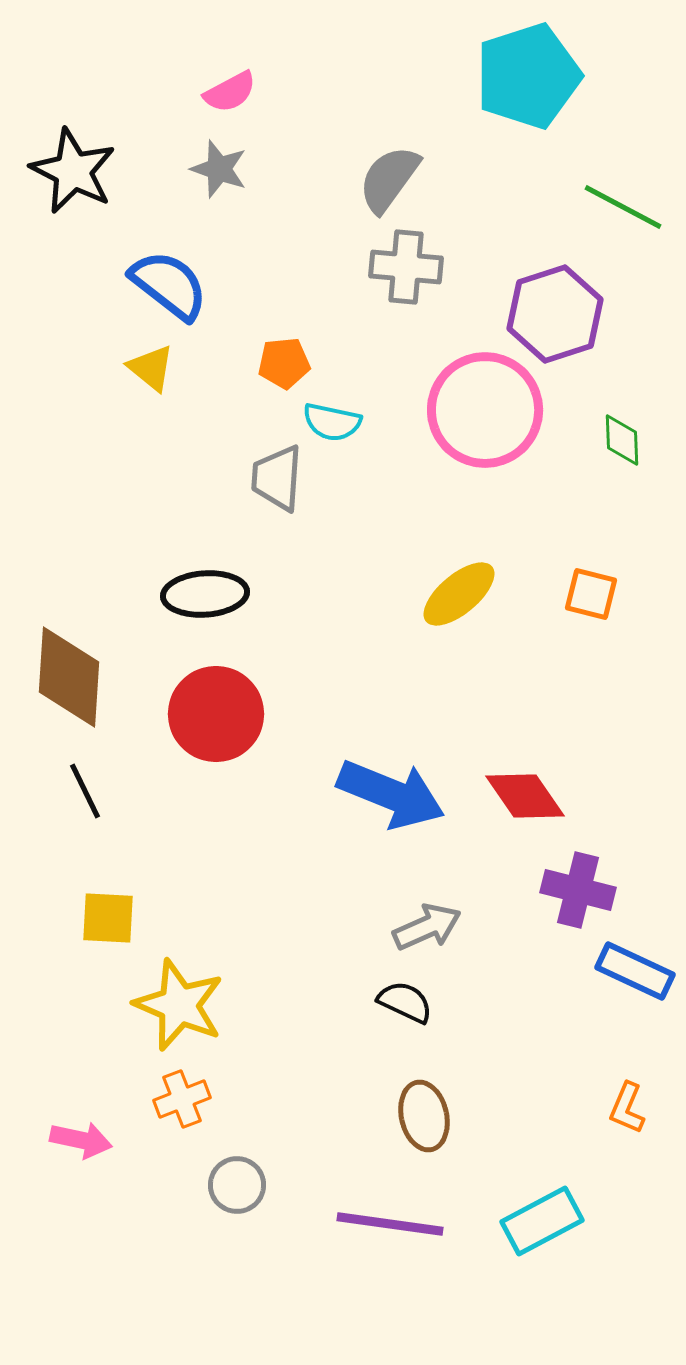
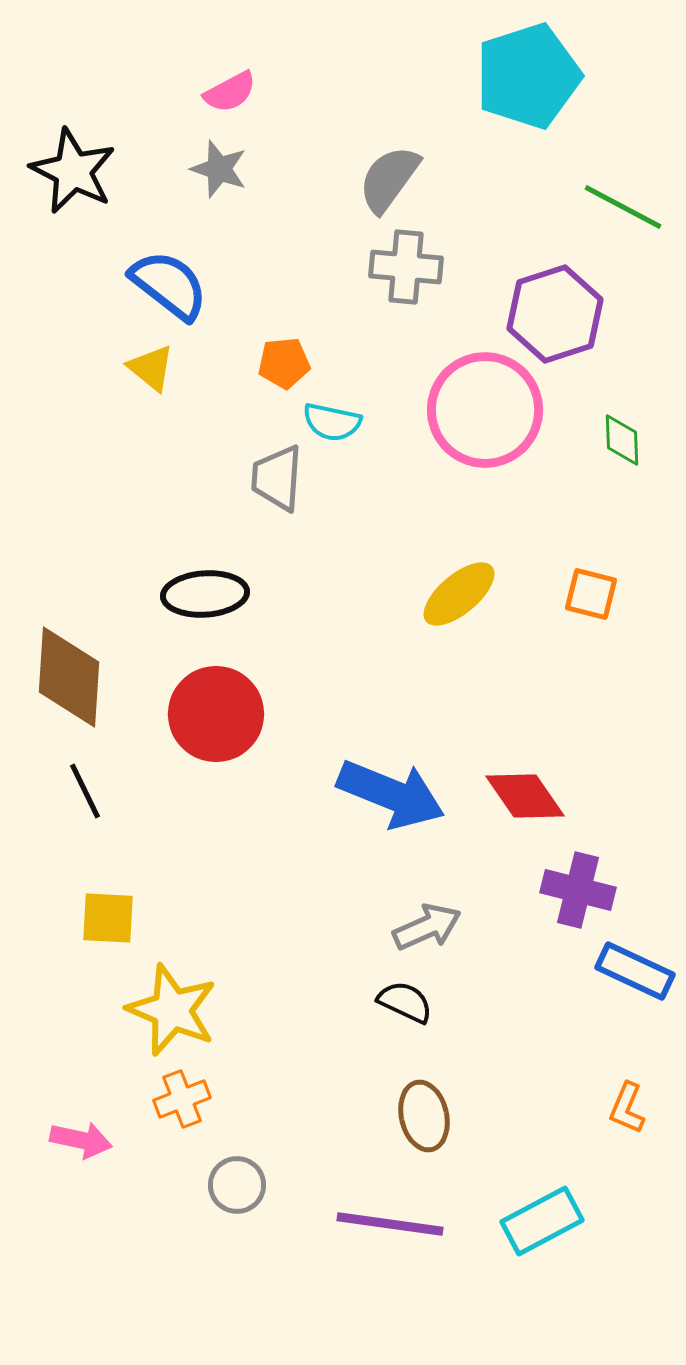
yellow star: moved 7 px left, 5 px down
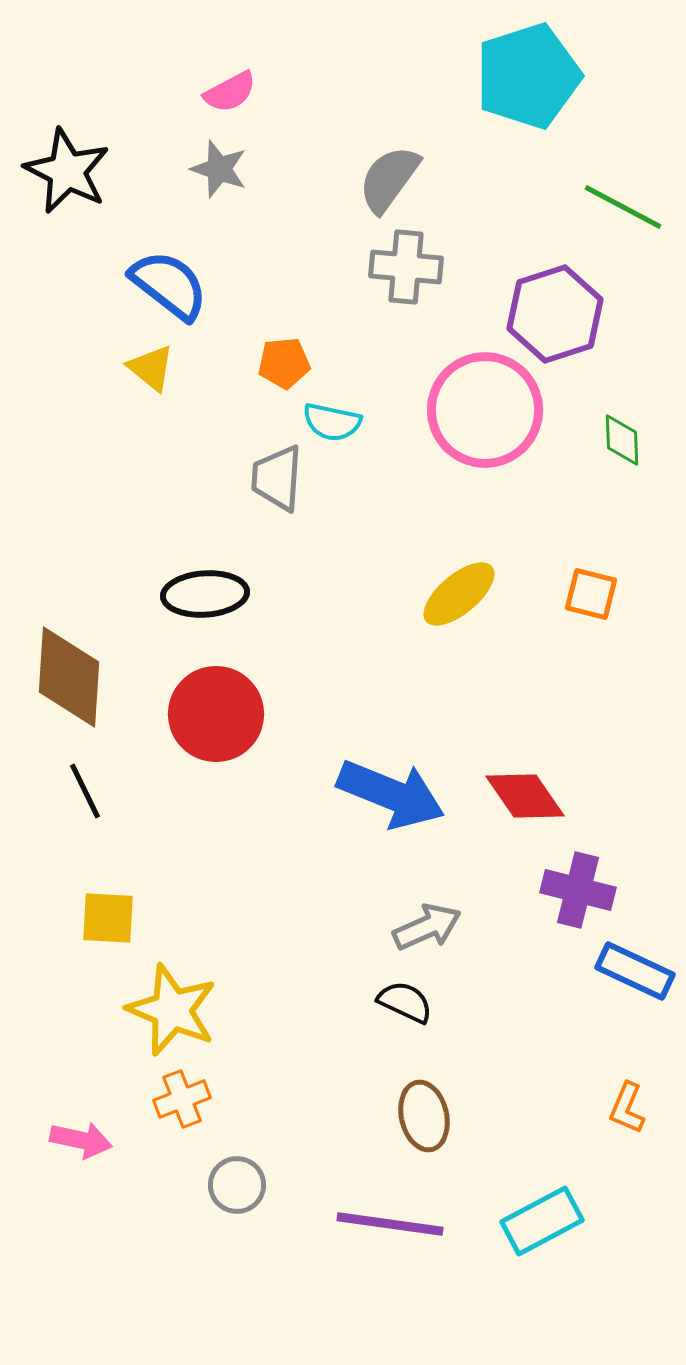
black star: moved 6 px left
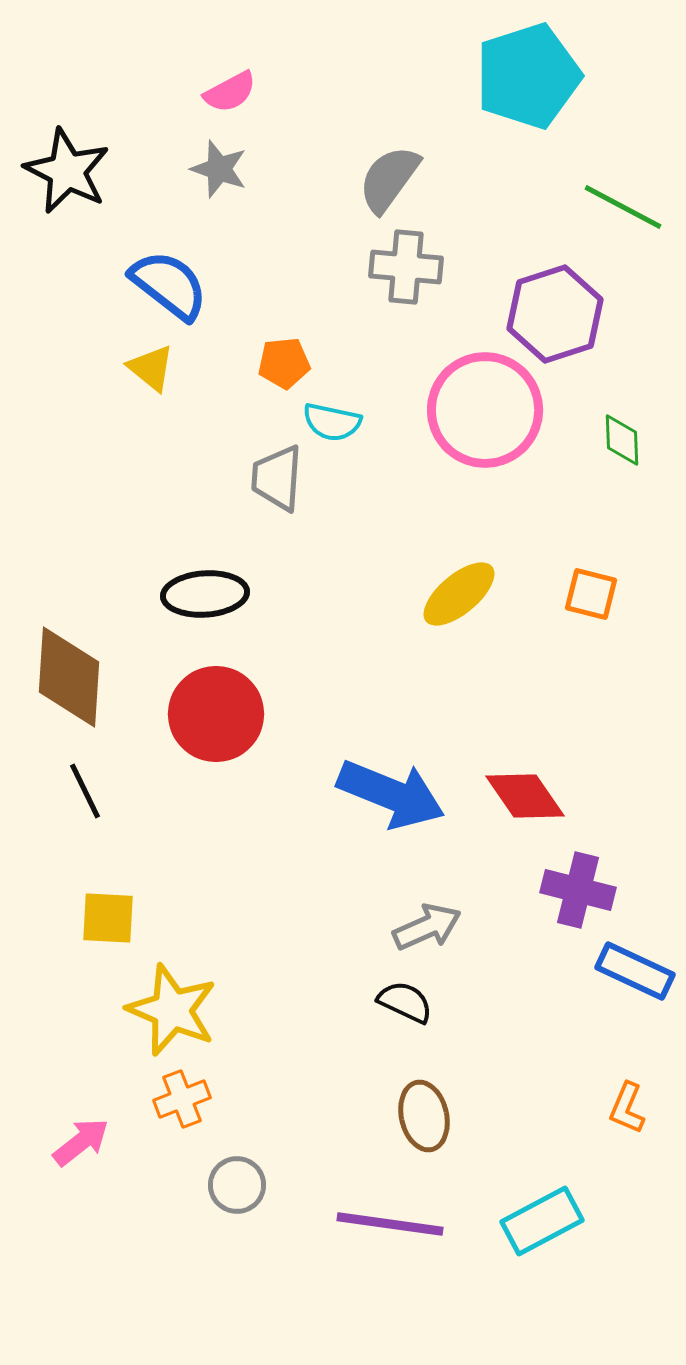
pink arrow: moved 2 px down; rotated 50 degrees counterclockwise
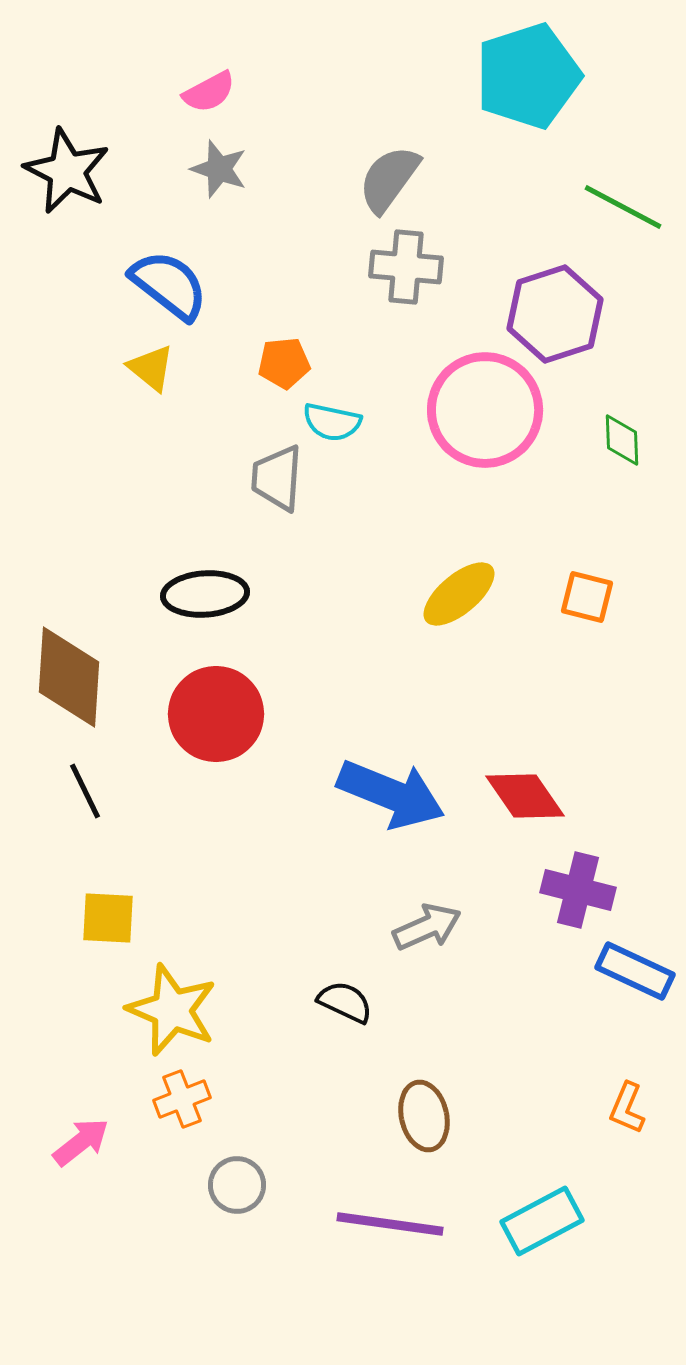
pink semicircle: moved 21 px left
orange square: moved 4 px left, 3 px down
black semicircle: moved 60 px left
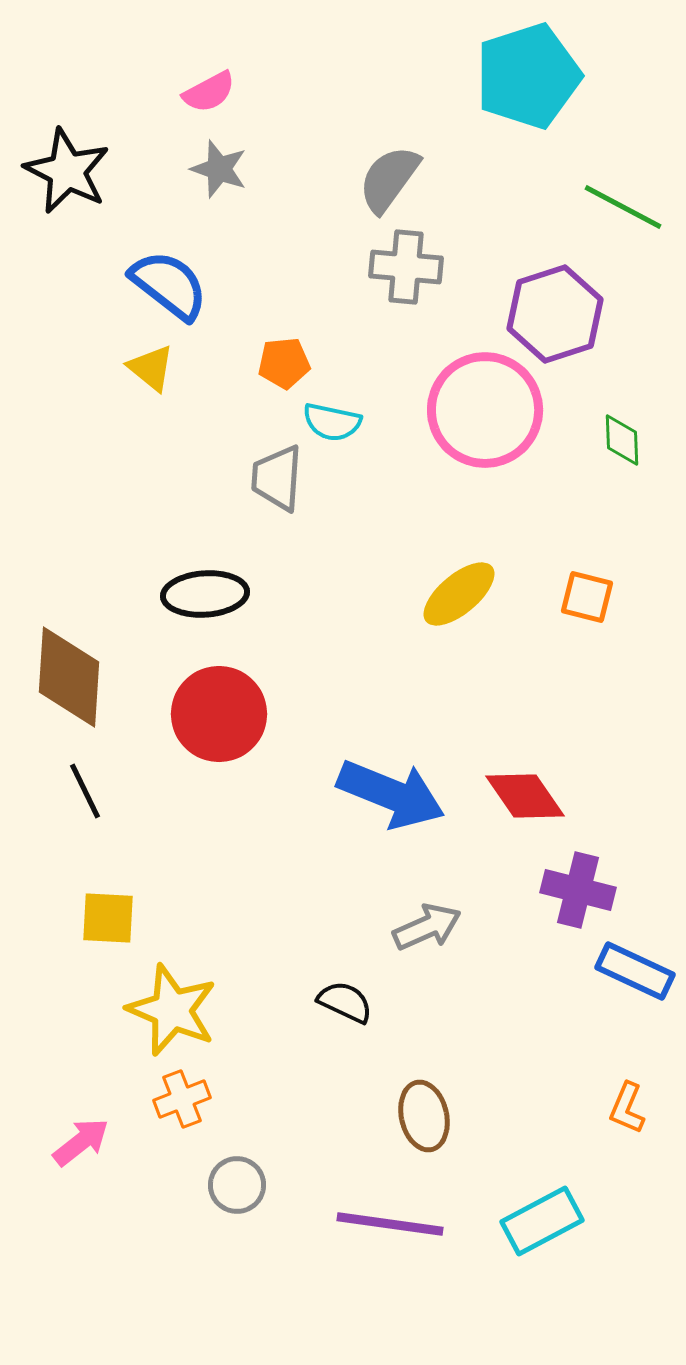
red circle: moved 3 px right
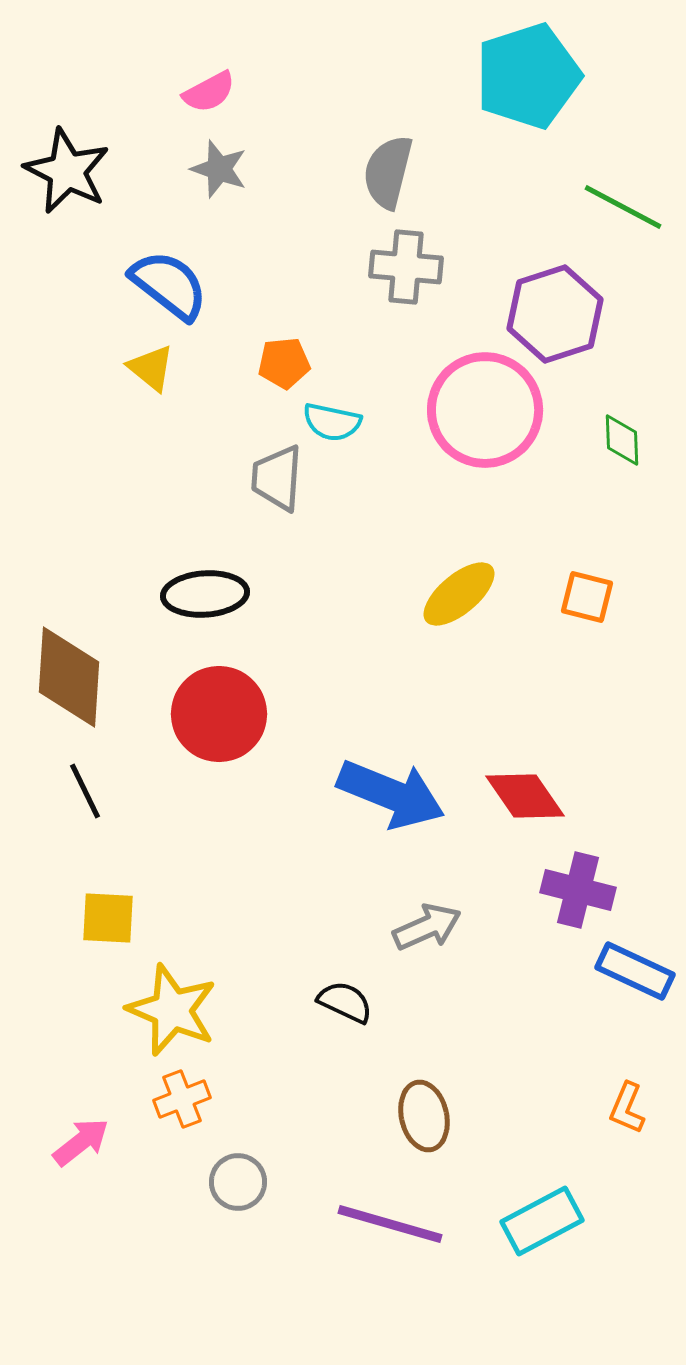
gray semicircle: moved 1 px left, 7 px up; rotated 22 degrees counterclockwise
gray circle: moved 1 px right, 3 px up
purple line: rotated 8 degrees clockwise
